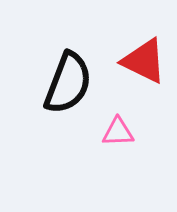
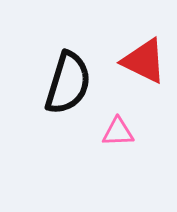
black semicircle: rotated 4 degrees counterclockwise
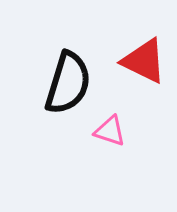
pink triangle: moved 8 px left, 1 px up; rotated 20 degrees clockwise
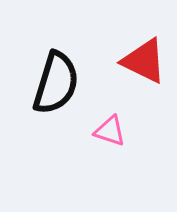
black semicircle: moved 12 px left
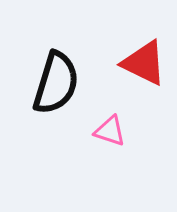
red triangle: moved 2 px down
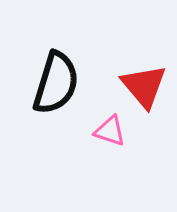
red triangle: moved 23 px down; rotated 24 degrees clockwise
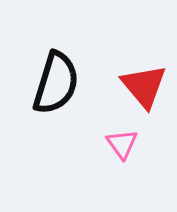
pink triangle: moved 12 px right, 13 px down; rotated 36 degrees clockwise
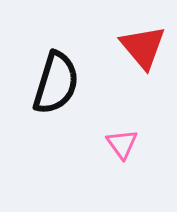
red triangle: moved 1 px left, 39 px up
